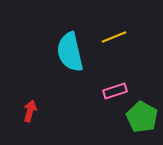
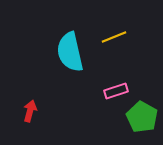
pink rectangle: moved 1 px right
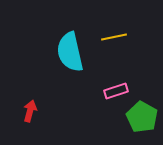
yellow line: rotated 10 degrees clockwise
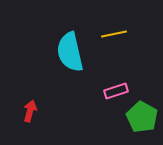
yellow line: moved 3 px up
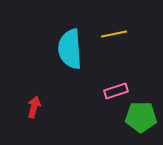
cyan semicircle: moved 3 px up; rotated 9 degrees clockwise
red arrow: moved 4 px right, 4 px up
green pentagon: moved 1 px left; rotated 28 degrees counterclockwise
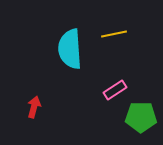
pink rectangle: moved 1 px left, 1 px up; rotated 15 degrees counterclockwise
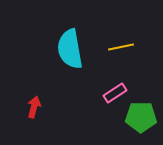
yellow line: moved 7 px right, 13 px down
cyan semicircle: rotated 6 degrees counterclockwise
pink rectangle: moved 3 px down
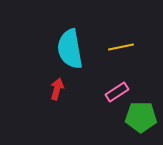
pink rectangle: moved 2 px right, 1 px up
red arrow: moved 23 px right, 18 px up
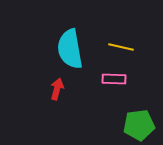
yellow line: rotated 25 degrees clockwise
pink rectangle: moved 3 px left, 13 px up; rotated 35 degrees clockwise
green pentagon: moved 2 px left, 8 px down; rotated 8 degrees counterclockwise
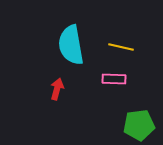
cyan semicircle: moved 1 px right, 4 px up
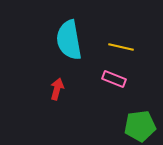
cyan semicircle: moved 2 px left, 5 px up
pink rectangle: rotated 20 degrees clockwise
green pentagon: moved 1 px right, 1 px down
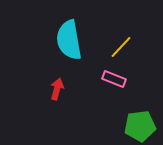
yellow line: rotated 60 degrees counterclockwise
